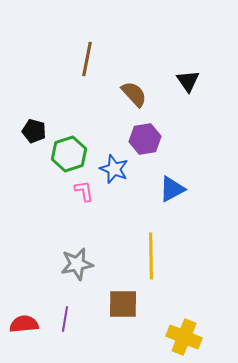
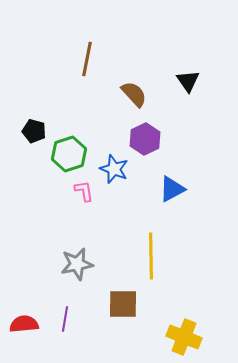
purple hexagon: rotated 16 degrees counterclockwise
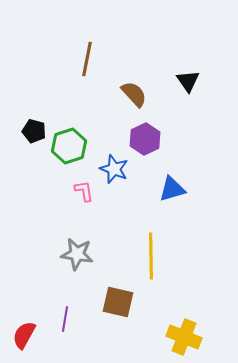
green hexagon: moved 8 px up
blue triangle: rotated 12 degrees clockwise
gray star: moved 10 px up; rotated 20 degrees clockwise
brown square: moved 5 px left, 2 px up; rotated 12 degrees clockwise
red semicircle: moved 11 px down; rotated 56 degrees counterclockwise
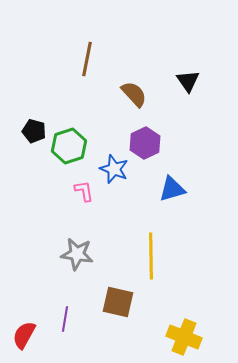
purple hexagon: moved 4 px down
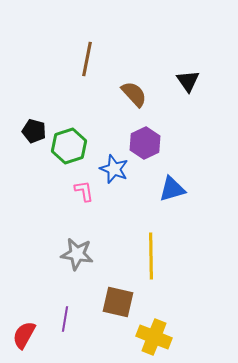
yellow cross: moved 30 px left
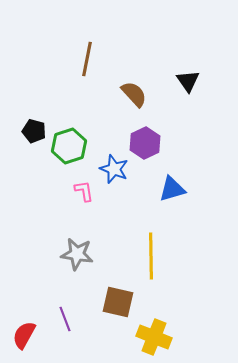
purple line: rotated 30 degrees counterclockwise
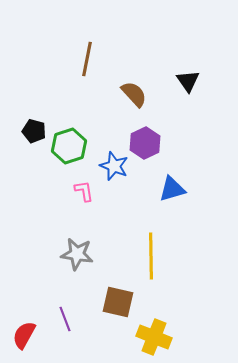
blue star: moved 3 px up
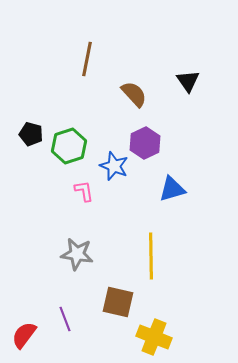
black pentagon: moved 3 px left, 3 px down
red semicircle: rotated 8 degrees clockwise
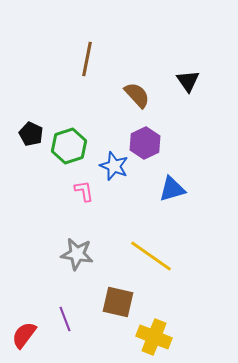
brown semicircle: moved 3 px right, 1 px down
black pentagon: rotated 10 degrees clockwise
yellow line: rotated 54 degrees counterclockwise
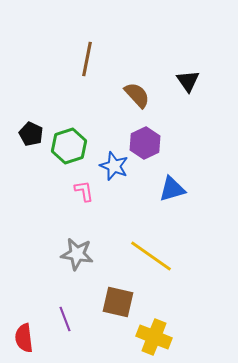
red semicircle: moved 3 px down; rotated 44 degrees counterclockwise
